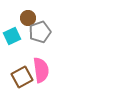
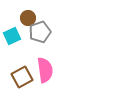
pink semicircle: moved 4 px right
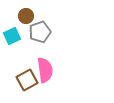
brown circle: moved 2 px left, 2 px up
brown square: moved 5 px right, 3 px down
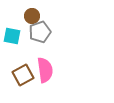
brown circle: moved 6 px right
cyan square: rotated 36 degrees clockwise
brown square: moved 4 px left, 5 px up
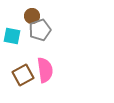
gray pentagon: moved 2 px up
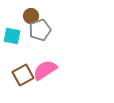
brown circle: moved 1 px left
pink semicircle: rotated 115 degrees counterclockwise
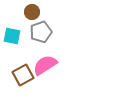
brown circle: moved 1 px right, 4 px up
gray pentagon: moved 1 px right, 2 px down
pink semicircle: moved 5 px up
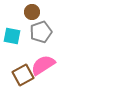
pink semicircle: moved 2 px left
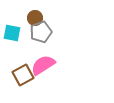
brown circle: moved 3 px right, 6 px down
cyan square: moved 3 px up
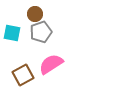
brown circle: moved 4 px up
pink semicircle: moved 8 px right, 1 px up
